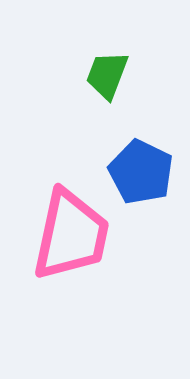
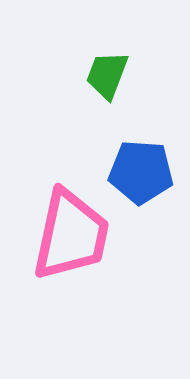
blue pentagon: rotated 22 degrees counterclockwise
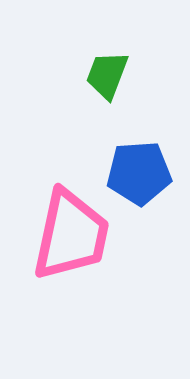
blue pentagon: moved 2 px left, 1 px down; rotated 8 degrees counterclockwise
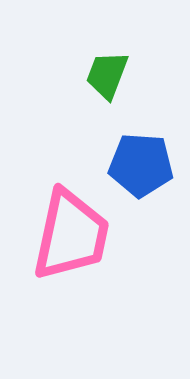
blue pentagon: moved 2 px right, 8 px up; rotated 8 degrees clockwise
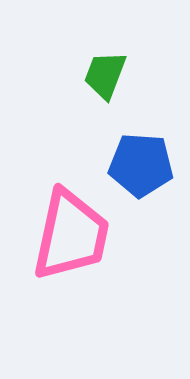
green trapezoid: moved 2 px left
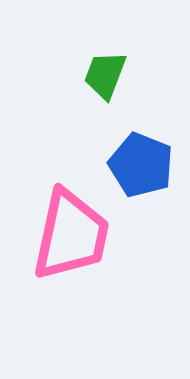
blue pentagon: rotated 18 degrees clockwise
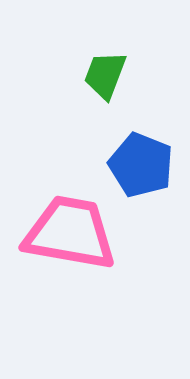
pink trapezoid: moved 1 px left, 2 px up; rotated 92 degrees counterclockwise
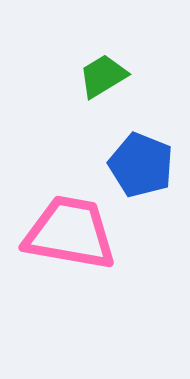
green trapezoid: moved 2 px left, 1 px down; rotated 38 degrees clockwise
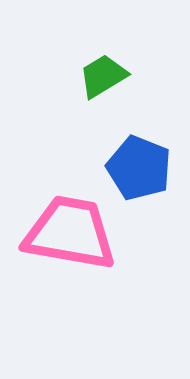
blue pentagon: moved 2 px left, 3 px down
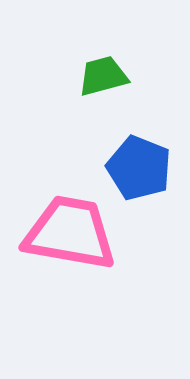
green trapezoid: rotated 16 degrees clockwise
